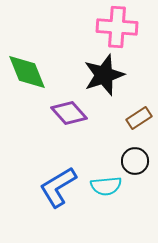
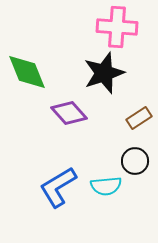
black star: moved 2 px up
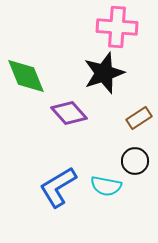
green diamond: moved 1 px left, 4 px down
cyan semicircle: rotated 16 degrees clockwise
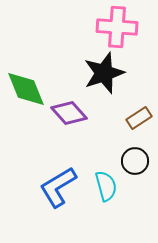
green diamond: moved 13 px down
cyan semicircle: rotated 116 degrees counterclockwise
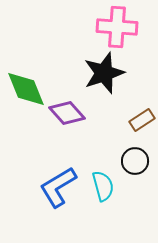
purple diamond: moved 2 px left
brown rectangle: moved 3 px right, 2 px down
cyan semicircle: moved 3 px left
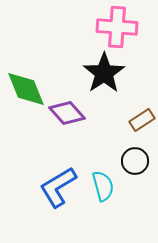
black star: rotated 15 degrees counterclockwise
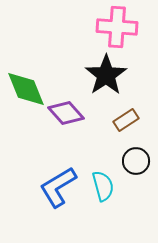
black star: moved 2 px right, 2 px down
purple diamond: moved 1 px left
brown rectangle: moved 16 px left
black circle: moved 1 px right
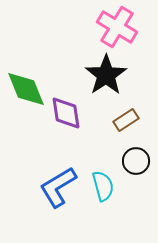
pink cross: rotated 27 degrees clockwise
purple diamond: rotated 33 degrees clockwise
